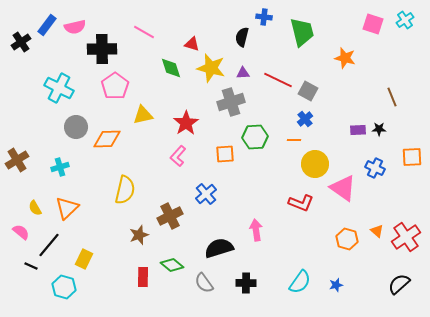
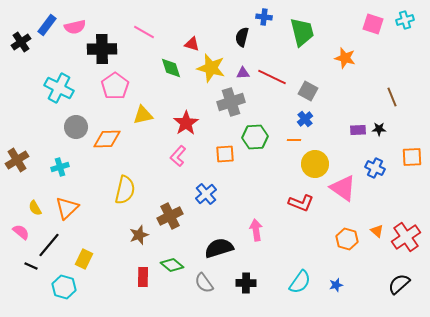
cyan cross at (405, 20): rotated 18 degrees clockwise
red line at (278, 80): moved 6 px left, 3 px up
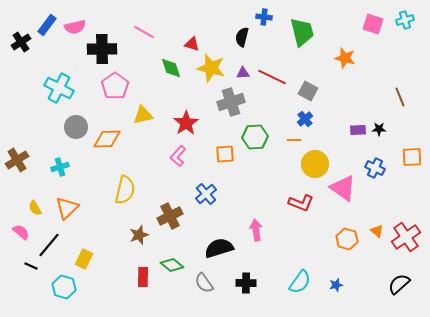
brown line at (392, 97): moved 8 px right
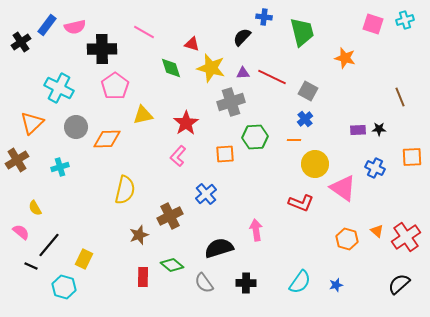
black semicircle at (242, 37): rotated 30 degrees clockwise
orange triangle at (67, 208): moved 35 px left, 85 px up
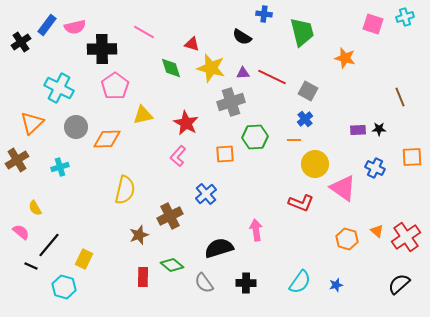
blue cross at (264, 17): moved 3 px up
cyan cross at (405, 20): moved 3 px up
black semicircle at (242, 37): rotated 102 degrees counterclockwise
red star at (186, 123): rotated 10 degrees counterclockwise
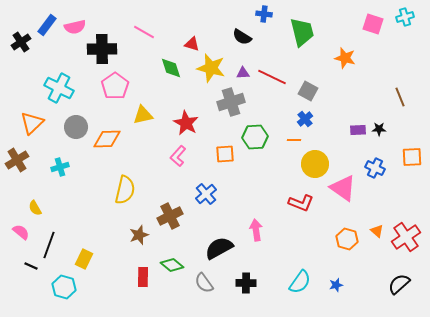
black line at (49, 245): rotated 20 degrees counterclockwise
black semicircle at (219, 248): rotated 12 degrees counterclockwise
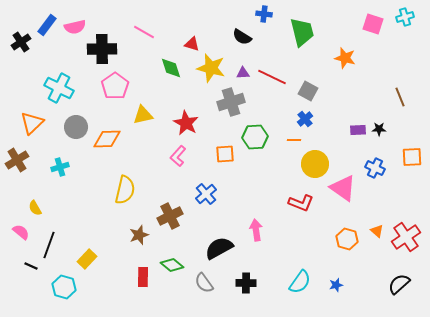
yellow rectangle at (84, 259): moved 3 px right; rotated 18 degrees clockwise
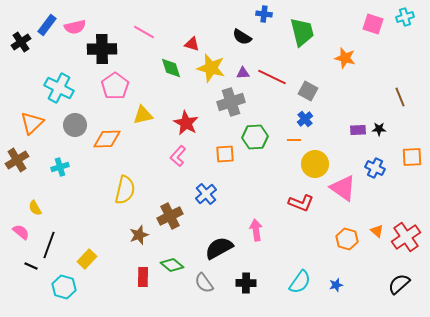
gray circle at (76, 127): moved 1 px left, 2 px up
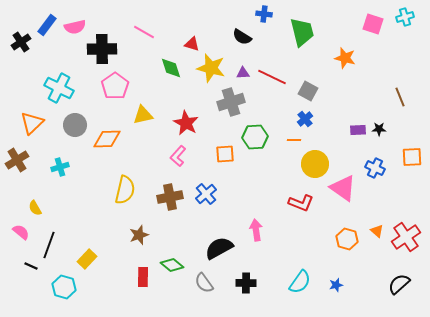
brown cross at (170, 216): moved 19 px up; rotated 15 degrees clockwise
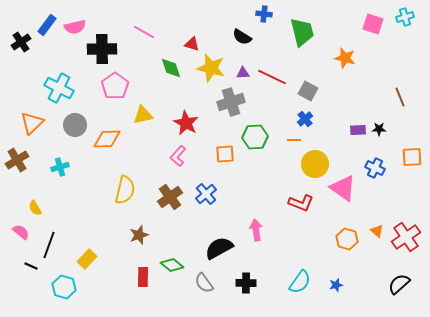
brown cross at (170, 197): rotated 25 degrees counterclockwise
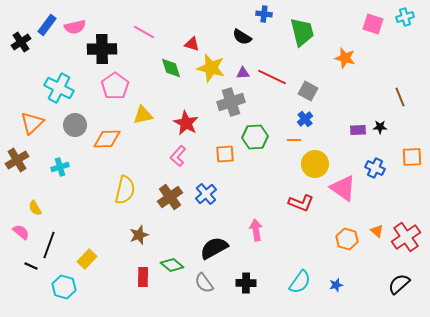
black star at (379, 129): moved 1 px right, 2 px up
black semicircle at (219, 248): moved 5 px left
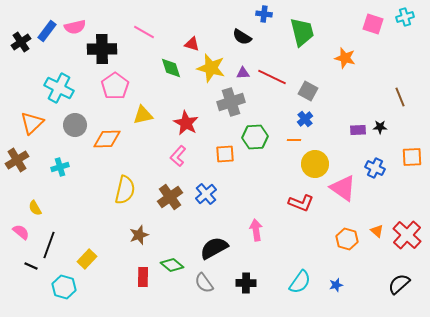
blue rectangle at (47, 25): moved 6 px down
red cross at (406, 237): moved 1 px right, 2 px up; rotated 12 degrees counterclockwise
